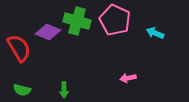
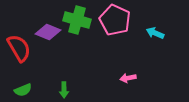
green cross: moved 1 px up
green semicircle: moved 1 px right; rotated 36 degrees counterclockwise
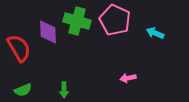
green cross: moved 1 px down
purple diamond: rotated 65 degrees clockwise
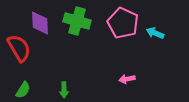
pink pentagon: moved 8 px right, 3 px down
purple diamond: moved 8 px left, 9 px up
pink arrow: moved 1 px left, 1 px down
green semicircle: rotated 36 degrees counterclockwise
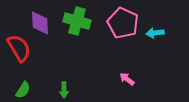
cyan arrow: rotated 30 degrees counterclockwise
pink arrow: rotated 49 degrees clockwise
